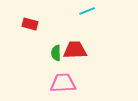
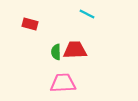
cyan line: moved 3 px down; rotated 49 degrees clockwise
green semicircle: moved 1 px up
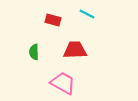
red rectangle: moved 23 px right, 4 px up
green semicircle: moved 22 px left
pink trapezoid: rotated 32 degrees clockwise
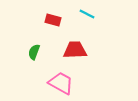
green semicircle: rotated 21 degrees clockwise
pink trapezoid: moved 2 px left
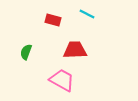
green semicircle: moved 8 px left
pink trapezoid: moved 1 px right, 3 px up
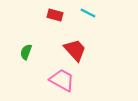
cyan line: moved 1 px right, 1 px up
red rectangle: moved 2 px right, 5 px up
red trapezoid: rotated 50 degrees clockwise
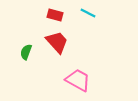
red trapezoid: moved 18 px left, 8 px up
pink trapezoid: moved 16 px right
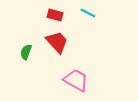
pink trapezoid: moved 2 px left
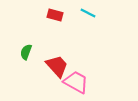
red trapezoid: moved 24 px down
pink trapezoid: moved 2 px down
